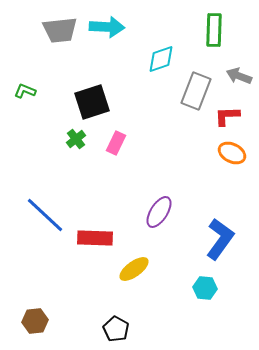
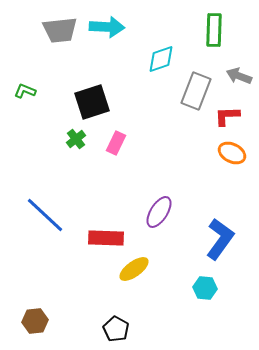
red rectangle: moved 11 px right
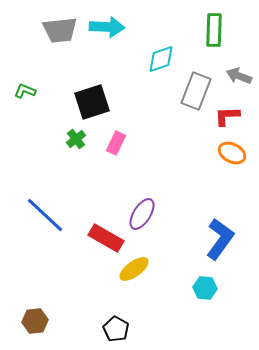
purple ellipse: moved 17 px left, 2 px down
red rectangle: rotated 28 degrees clockwise
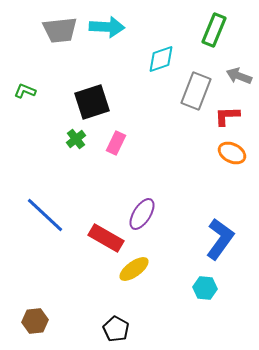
green rectangle: rotated 20 degrees clockwise
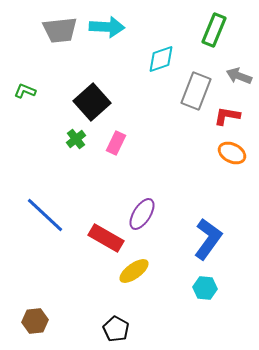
black square: rotated 24 degrees counterclockwise
red L-shape: rotated 12 degrees clockwise
blue L-shape: moved 12 px left
yellow ellipse: moved 2 px down
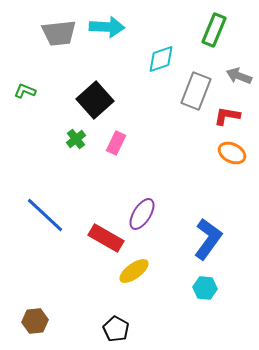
gray trapezoid: moved 1 px left, 3 px down
black square: moved 3 px right, 2 px up
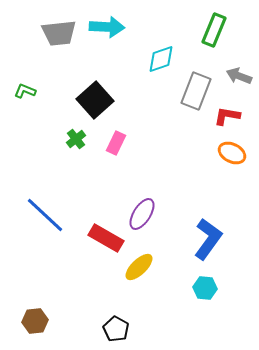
yellow ellipse: moved 5 px right, 4 px up; rotated 8 degrees counterclockwise
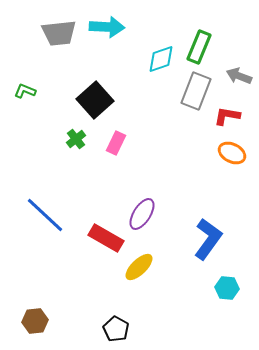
green rectangle: moved 15 px left, 17 px down
cyan hexagon: moved 22 px right
